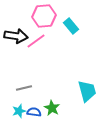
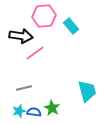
black arrow: moved 5 px right
pink line: moved 1 px left, 12 px down
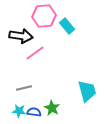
cyan rectangle: moved 4 px left
cyan star: rotated 24 degrees clockwise
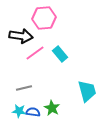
pink hexagon: moved 2 px down
cyan rectangle: moved 7 px left, 28 px down
blue semicircle: moved 1 px left
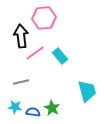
black arrow: rotated 105 degrees counterclockwise
cyan rectangle: moved 2 px down
gray line: moved 3 px left, 6 px up
cyan star: moved 4 px left, 4 px up
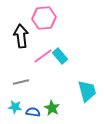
pink line: moved 8 px right, 3 px down
